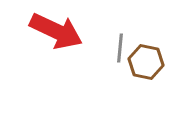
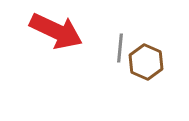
brown hexagon: rotated 12 degrees clockwise
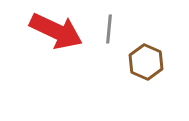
gray line: moved 11 px left, 19 px up
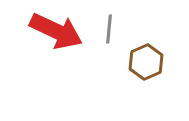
brown hexagon: rotated 12 degrees clockwise
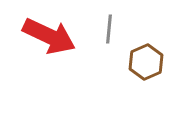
red arrow: moved 7 px left, 5 px down
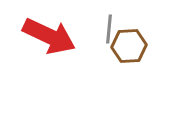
brown hexagon: moved 17 px left, 16 px up; rotated 20 degrees clockwise
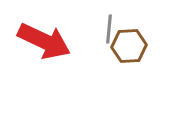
red arrow: moved 5 px left, 5 px down
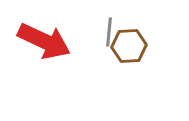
gray line: moved 3 px down
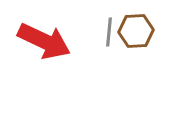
brown hexagon: moved 7 px right, 15 px up
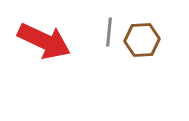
brown hexagon: moved 6 px right, 9 px down
